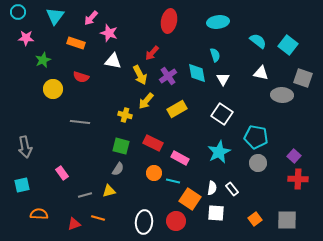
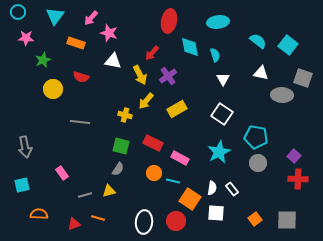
cyan diamond at (197, 73): moved 7 px left, 26 px up
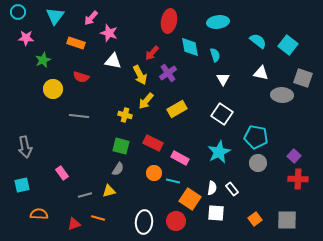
purple cross at (168, 76): moved 3 px up
gray line at (80, 122): moved 1 px left, 6 px up
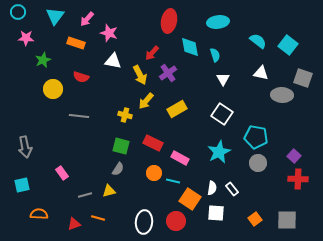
pink arrow at (91, 18): moved 4 px left, 1 px down
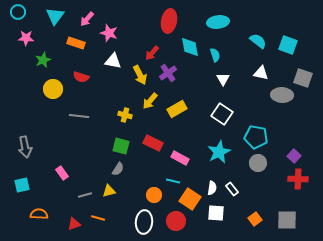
cyan square at (288, 45): rotated 18 degrees counterclockwise
yellow arrow at (146, 101): moved 4 px right
orange circle at (154, 173): moved 22 px down
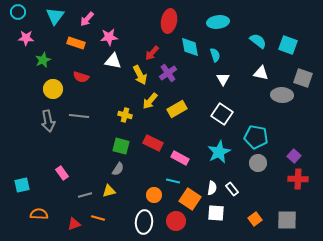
pink star at (109, 33): moved 4 px down; rotated 24 degrees counterclockwise
gray arrow at (25, 147): moved 23 px right, 26 px up
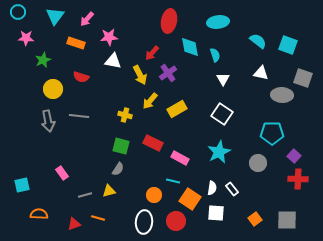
cyan pentagon at (256, 137): moved 16 px right, 4 px up; rotated 10 degrees counterclockwise
